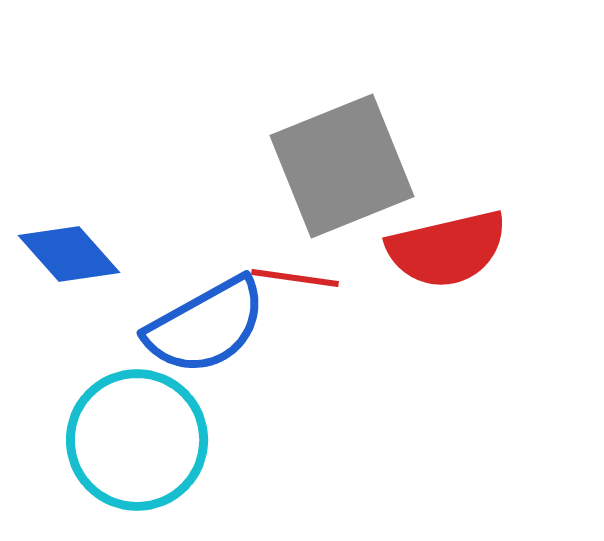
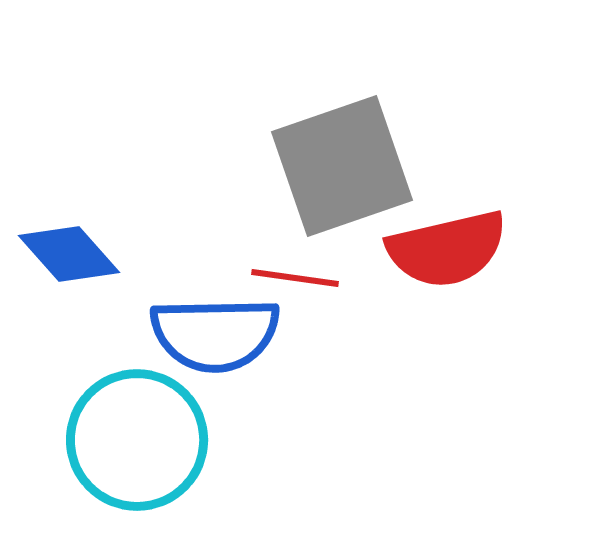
gray square: rotated 3 degrees clockwise
blue semicircle: moved 9 px right, 8 px down; rotated 28 degrees clockwise
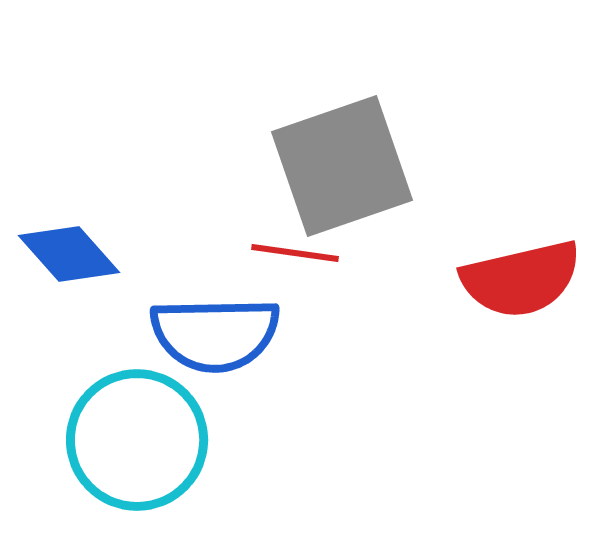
red semicircle: moved 74 px right, 30 px down
red line: moved 25 px up
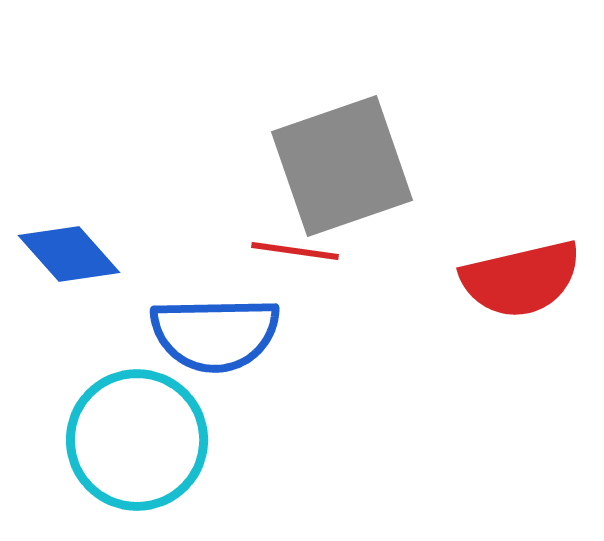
red line: moved 2 px up
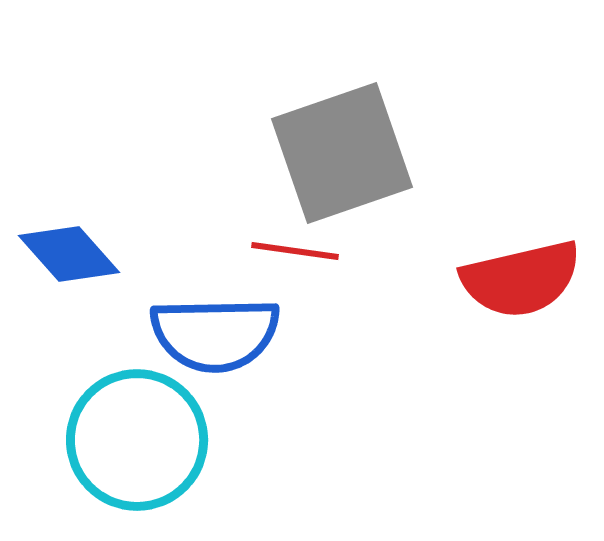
gray square: moved 13 px up
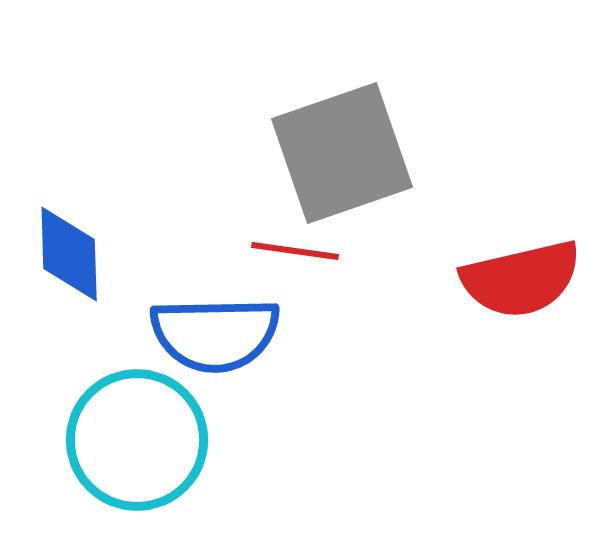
blue diamond: rotated 40 degrees clockwise
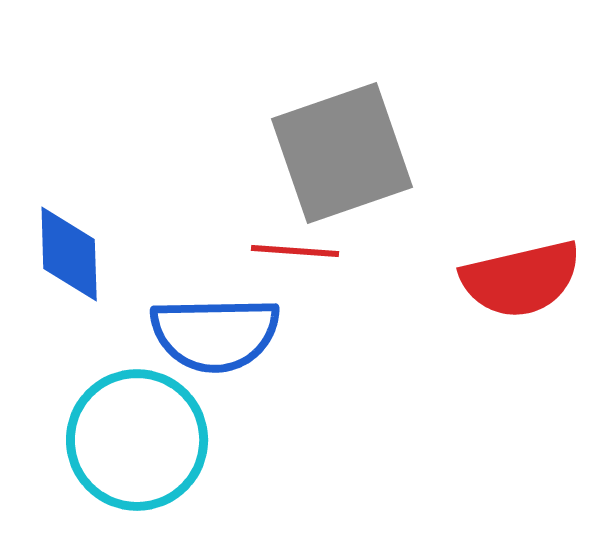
red line: rotated 4 degrees counterclockwise
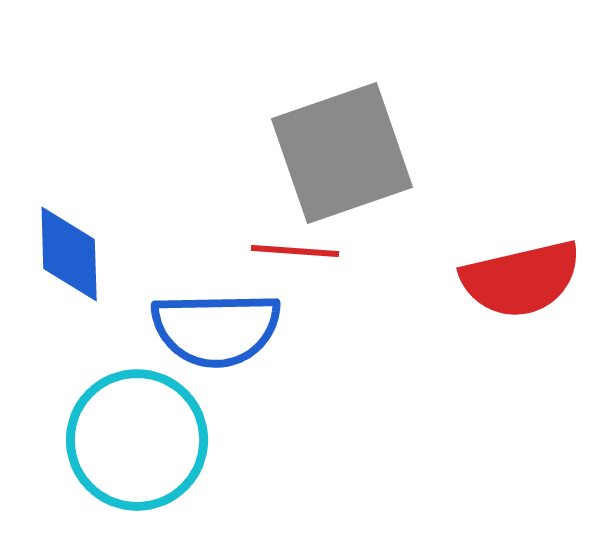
blue semicircle: moved 1 px right, 5 px up
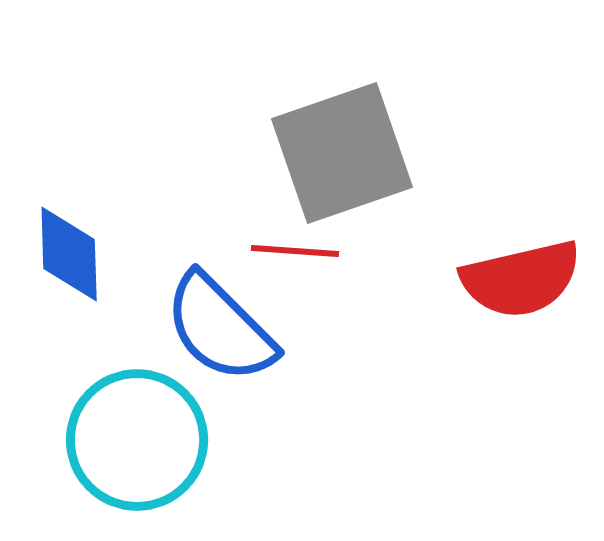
blue semicircle: moved 4 px right, 1 px up; rotated 46 degrees clockwise
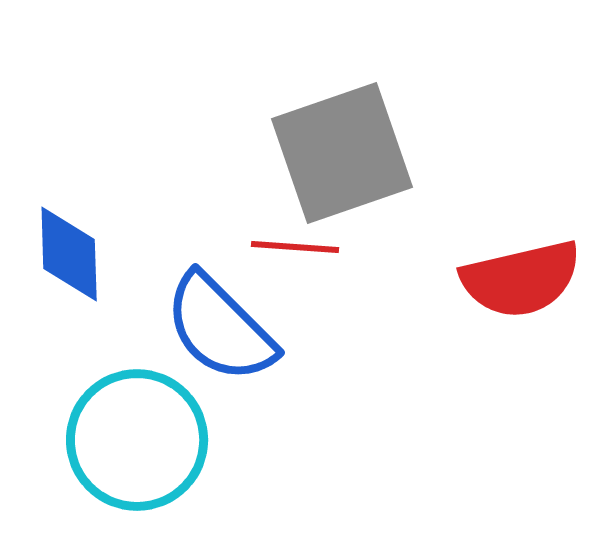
red line: moved 4 px up
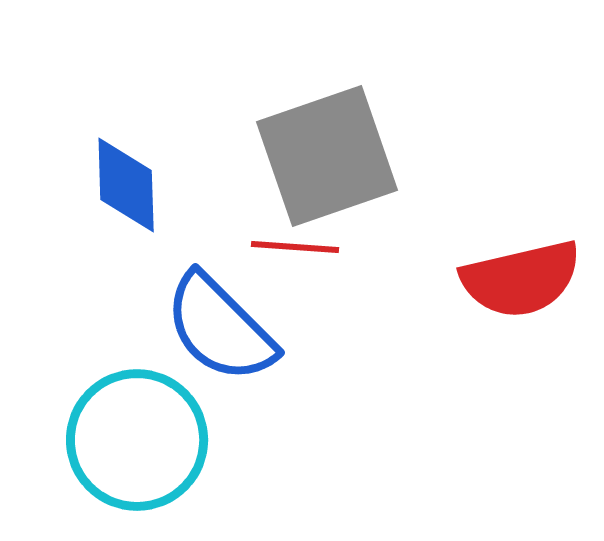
gray square: moved 15 px left, 3 px down
blue diamond: moved 57 px right, 69 px up
